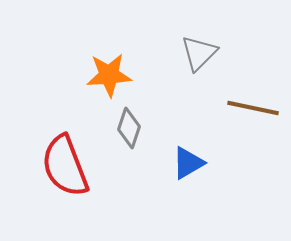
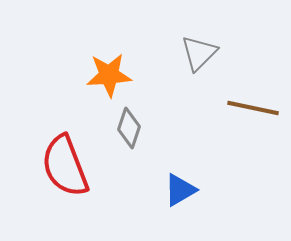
blue triangle: moved 8 px left, 27 px down
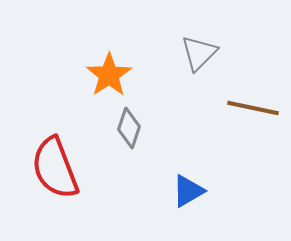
orange star: rotated 30 degrees counterclockwise
red semicircle: moved 10 px left, 2 px down
blue triangle: moved 8 px right, 1 px down
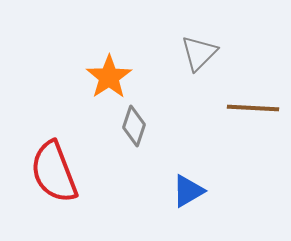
orange star: moved 2 px down
brown line: rotated 9 degrees counterclockwise
gray diamond: moved 5 px right, 2 px up
red semicircle: moved 1 px left, 4 px down
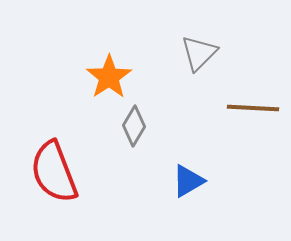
gray diamond: rotated 12 degrees clockwise
blue triangle: moved 10 px up
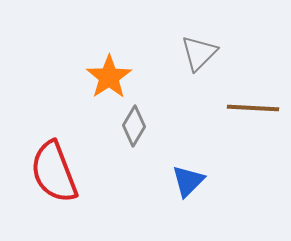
blue triangle: rotated 15 degrees counterclockwise
